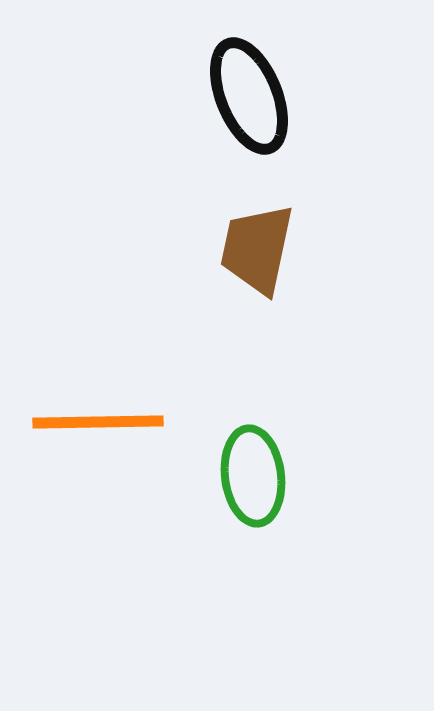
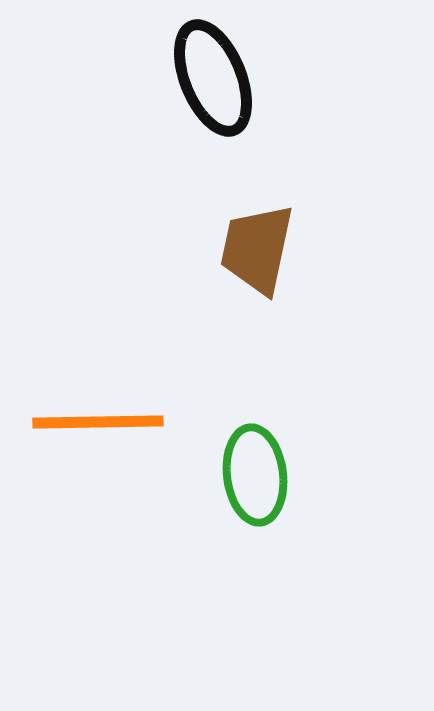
black ellipse: moved 36 px left, 18 px up
green ellipse: moved 2 px right, 1 px up
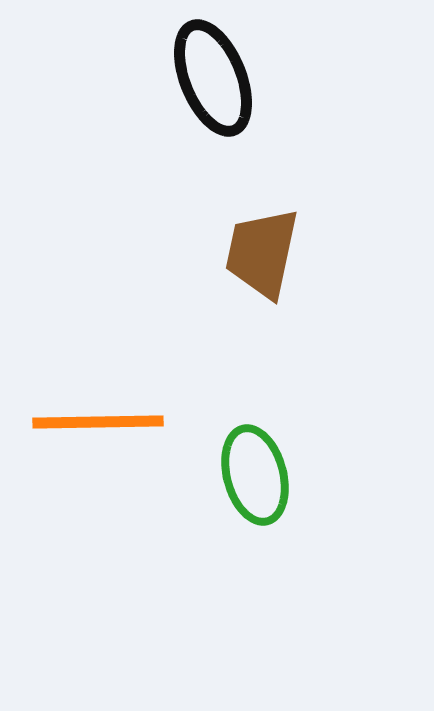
brown trapezoid: moved 5 px right, 4 px down
green ellipse: rotated 8 degrees counterclockwise
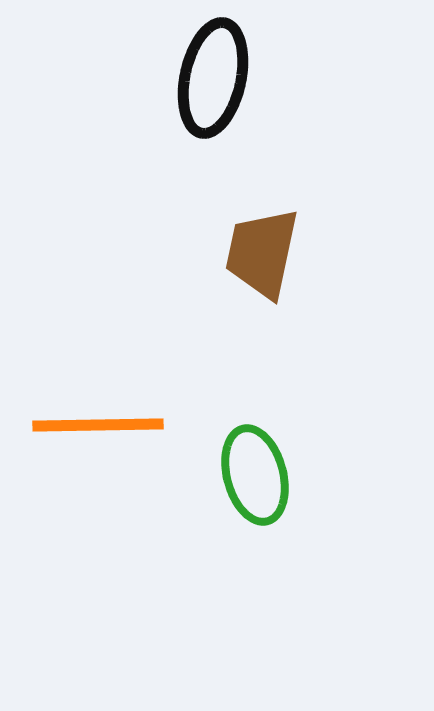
black ellipse: rotated 34 degrees clockwise
orange line: moved 3 px down
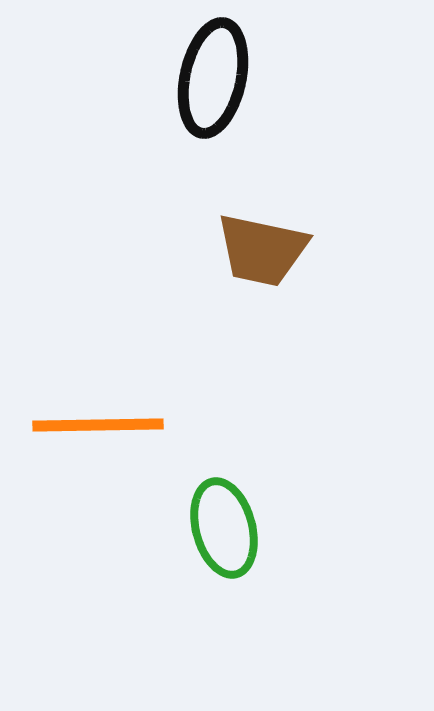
brown trapezoid: moved 3 px up; rotated 90 degrees counterclockwise
green ellipse: moved 31 px left, 53 px down
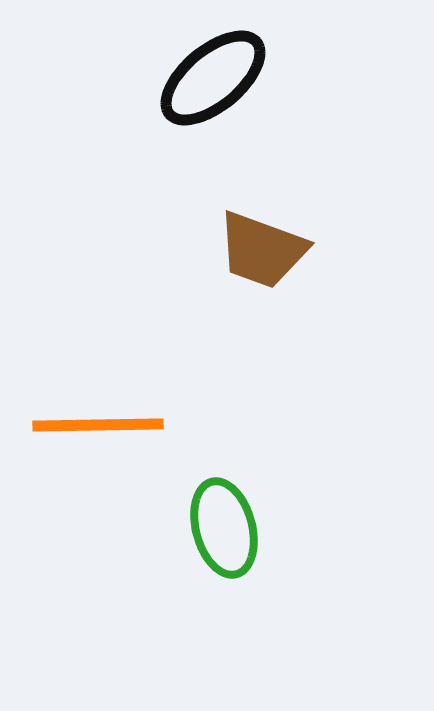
black ellipse: rotated 38 degrees clockwise
brown trapezoid: rotated 8 degrees clockwise
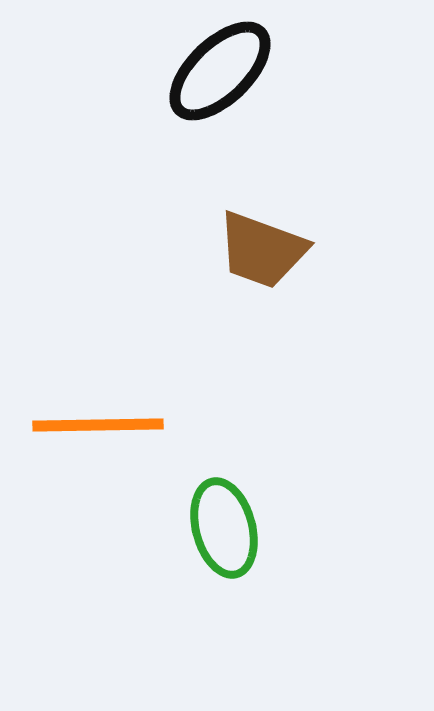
black ellipse: moved 7 px right, 7 px up; rotated 4 degrees counterclockwise
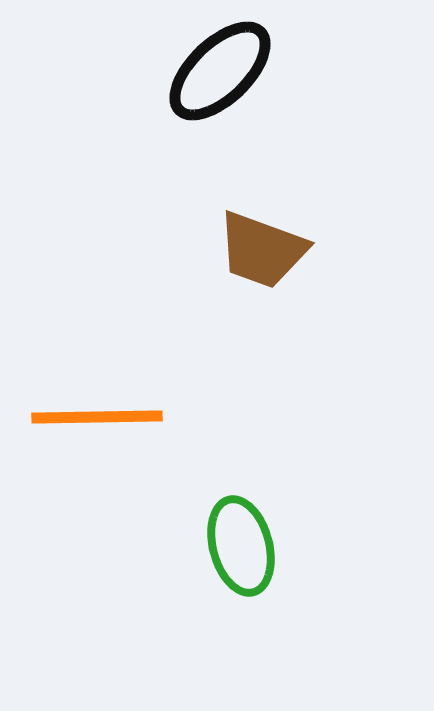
orange line: moved 1 px left, 8 px up
green ellipse: moved 17 px right, 18 px down
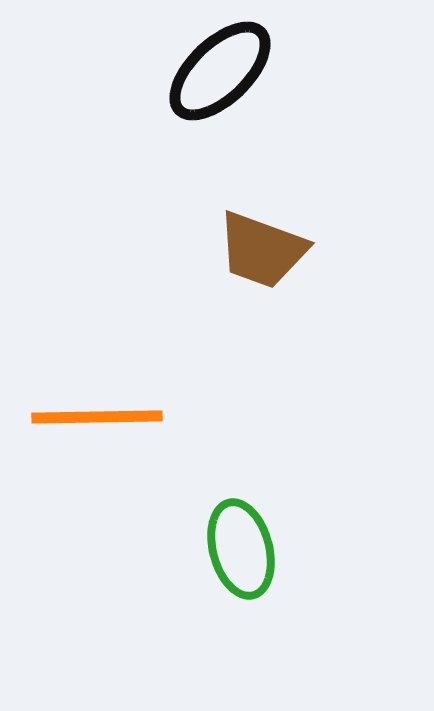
green ellipse: moved 3 px down
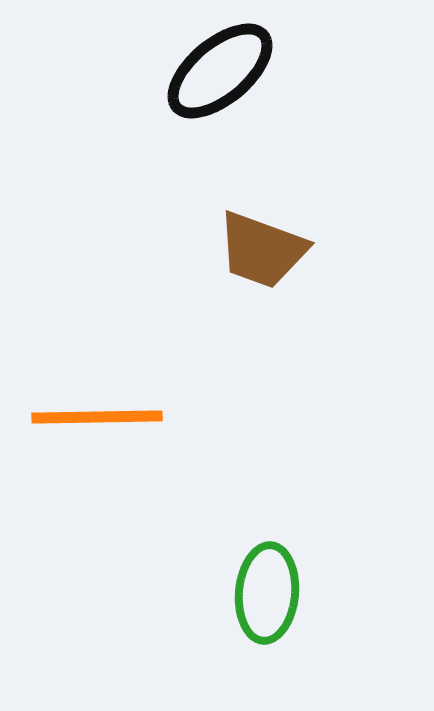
black ellipse: rotated 4 degrees clockwise
green ellipse: moved 26 px right, 44 px down; rotated 20 degrees clockwise
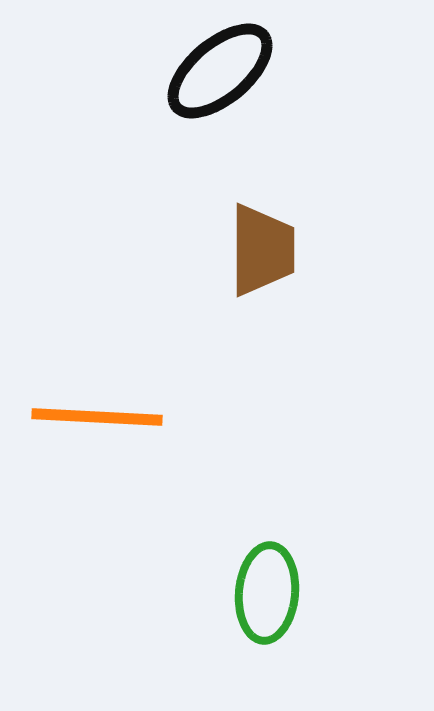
brown trapezoid: rotated 110 degrees counterclockwise
orange line: rotated 4 degrees clockwise
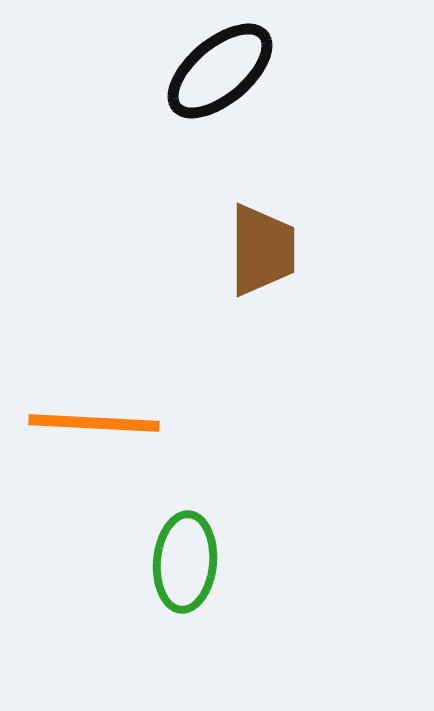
orange line: moved 3 px left, 6 px down
green ellipse: moved 82 px left, 31 px up
